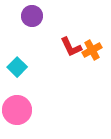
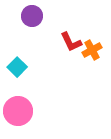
red L-shape: moved 5 px up
pink circle: moved 1 px right, 1 px down
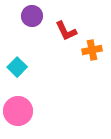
red L-shape: moved 5 px left, 11 px up
orange cross: rotated 18 degrees clockwise
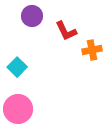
pink circle: moved 2 px up
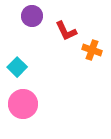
orange cross: rotated 30 degrees clockwise
pink circle: moved 5 px right, 5 px up
